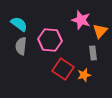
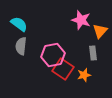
pink hexagon: moved 3 px right, 15 px down; rotated 15 degrees counterclockwise
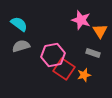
orange triangle: rotated 14 degrees counterclockwise
gray semicircle: rotated 66 degrees clockwise
gray rectangle: rotated 64 degrees counterclockwise
red square: moved 1 px right
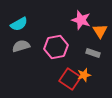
cyan semicircle: rotated 114 degrees clockwise
pink hexagon: moved 3 px right, 8 px up
red square: moved 6 px right, 10 px down
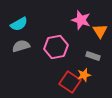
gray rectangle: moved 3 px down
red square: moved 3 px down
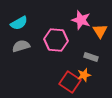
cyan semicircle: moved 1 px up
pink hexagon: moved 7 px up; rotated 15 degrees clockwise
gray rectangle: moved 2 px left, 1 px down
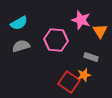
red square: moved 1 px left
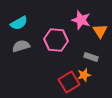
red square: rotated 25 degrees clockwise
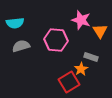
cyan semicircle: moved 4 px left; rotated 24 degrees clockwise
orange star: moved 3 px left, 6 px up; rotated 16 degrees counterclockwise
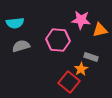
pink star: rotated 12 degrees counterclockwise
orange triangle: moved 1 px up; rotated 49 degrees clockwise
pink hexagon: moved 2 px right
red square: rotated 20 degrees counterclockwise
